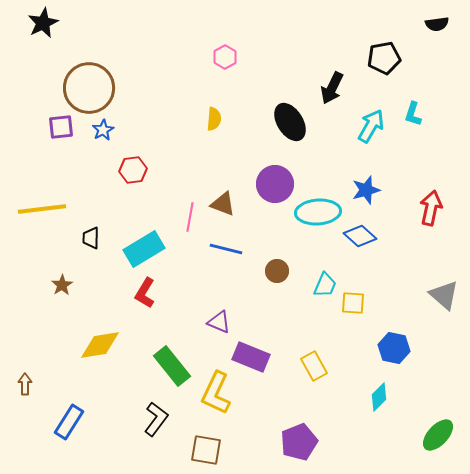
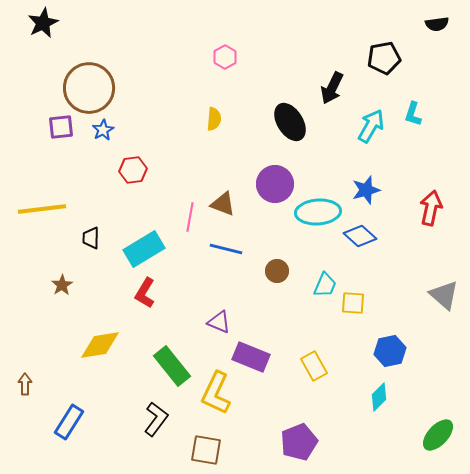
blue hexagon at (394, 348): moved 4 px left, 3 px down; rotated 24 degrees counterclockwise
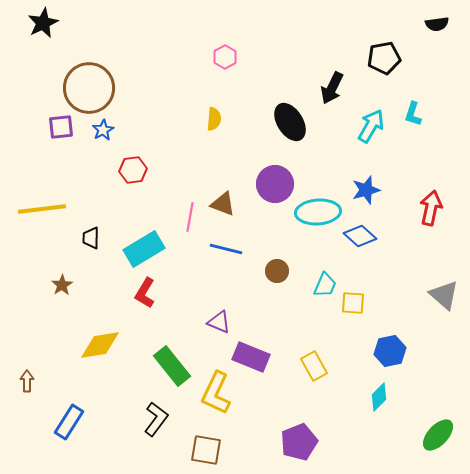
brown arrow at (25, 384): moved 2 px right, 3 px up
